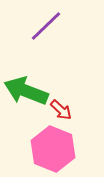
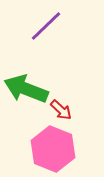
green arrow: moved 2 px up
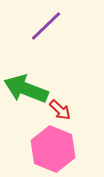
red arrow: moved 1 px left
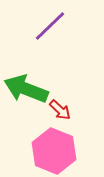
purple line: moved 4 px right
pink hexagon: moved 1 px right, 2 px down
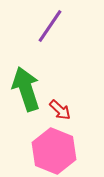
purple line: rotated 12 degrees counterclockwise
green arrow: rotated 51 degrees clockwise
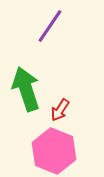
red arrow: rotated 80 degrees clockwise
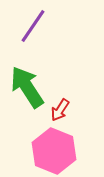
purple line: moved 17 px left
green arrow: moved 1 px right, 2 px up; rotated 15 degrees counterclockwise
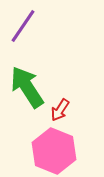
purple line: moved 10 px left
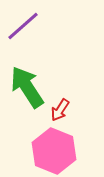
purple line: rotated 15 degrees clockwise
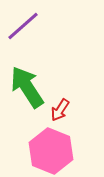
pink hexagon: moved 3 px left
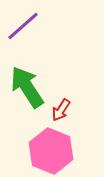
red arrow: moved 1 px right
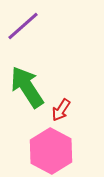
pink hexagon: rotated 6 degrees clockwise
